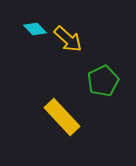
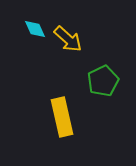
cyan diamond: rotated 20 degrees clockwise
yellow rectangle: rotated 30 degrees clockwise
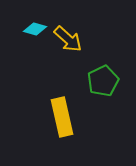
cyan diamond: rotated 50 degrees counterclockwise
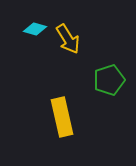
yellow arrow: rotated 16 degrees clockwise
green pentagon: moved 6 px right, 1 px up; rotated 8 degrees clockwise
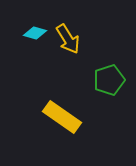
cyan diamond: moved 4 px down
yellow rectangle: rotated 42 degrees counterclockwise
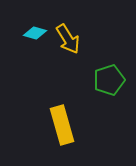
yellow rectangle: moved 8 px down; rotated 39 degrees clockwise
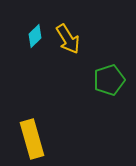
cyan diamond: moved 3 px down; rotated 60 degrees counterclockwise
yellow rectangle: moved 30 px left, 14 px down
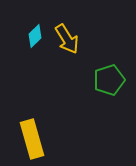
yellow arrow: moved 1 px left
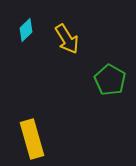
cyan diamond: moved 9 px left, 6 px up
green pentagon: moved 1 px right; rotated 24 degrees counterclockwise
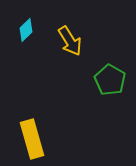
yellow arrow: moved 3 px right, 2 px down
